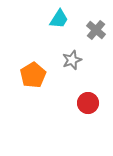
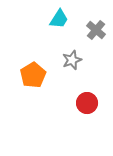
red circle: moved 1 px left
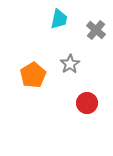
cyan trapezoid: rotated 20 degrees counterclockwise
gray star: moved 2 px left, 4 px down; rotated 12 degrees counterclockwise
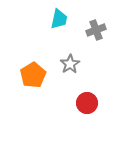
gray cross: rotated 30 degrees clockwise
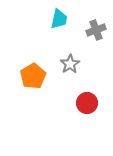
orange pentagon: moved 1 px down
